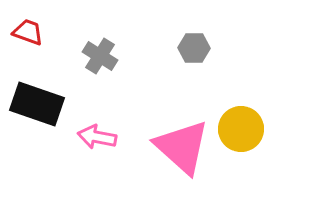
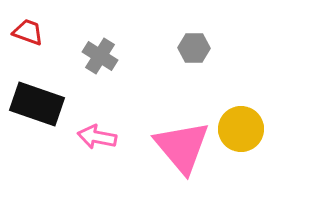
pink triangle: rotated 8 degrees clockwise
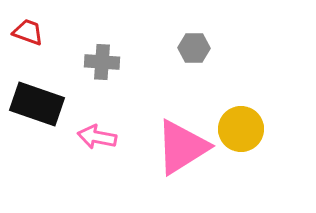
gray cross: moved 2 px right, 6 px down; rotated 28 degrees counterclockwise
pink triangle: rotated 38 degrees clockwise
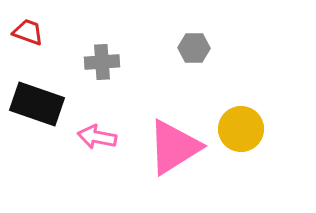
gray cross: rotated 8 degrees counterclockwise
pink triangle: moved 8 px left
